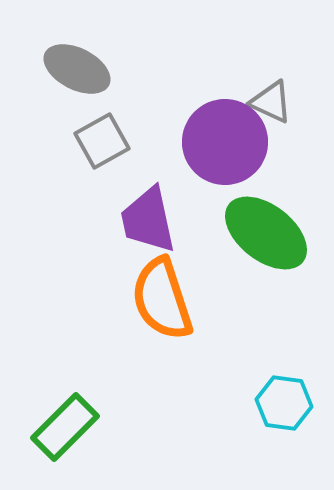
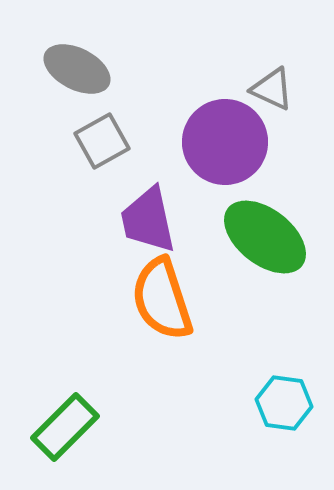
gray triangle: moved 1 px right, 13 px up
green ellipse: moved 1 px left, 4 px down
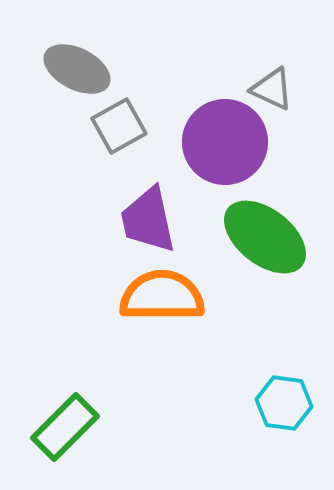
gray square: moved 17 px right, 15 px up
orange semicircle: moved 3 px up; rotated 108 degrees clockwise
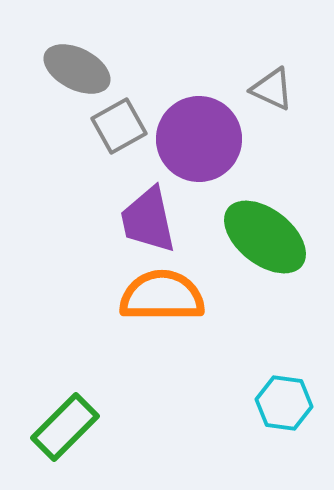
purple circle: moved 26 px left, 3 px up
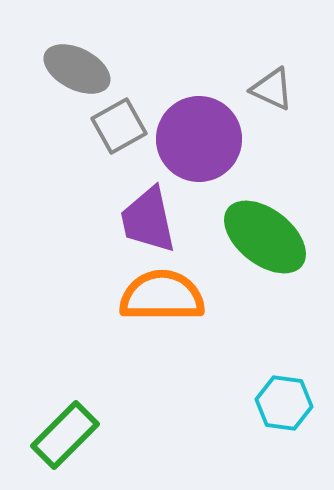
green rectangle: moved 8 px down
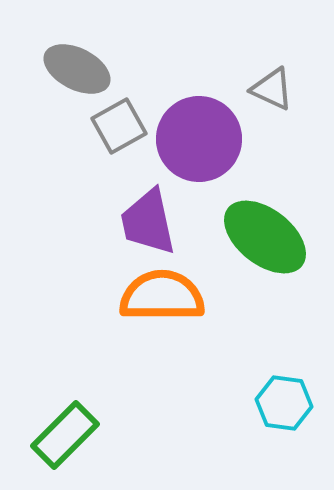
purple trapezoid: moved 2 px down
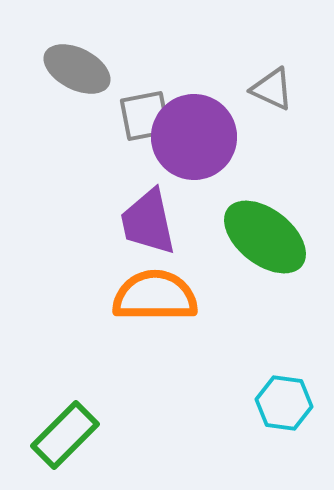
gray square: moved 26 px right, 10 px up; rotated 18 degrees clockwise
purple circle: moved 5 px left, 2 px up
orange semicircle: moved 7 px left
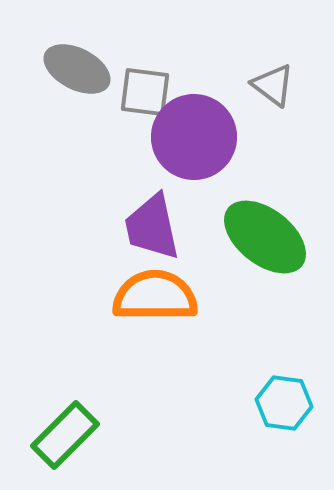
gray triangle: moved 1 px right, 4 px up; rotated 12 degrees clockwise
gray square: moved 24 px up; rotated 18 degrees clockwise
purple trapezoid: moved 4 px right, 5 px down
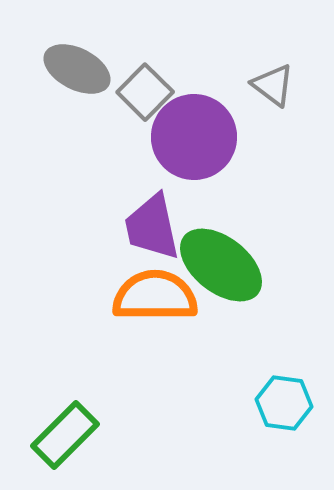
gray square: rotated 38 degrees clockwise
green ellipse: moved 44 px left, 28 px down
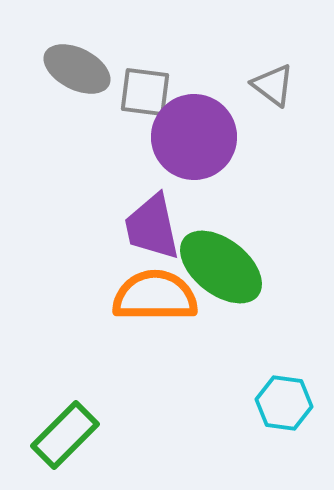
gray square: rotated 38 degrees counterclockwise
green ellipse: moved 2 px down
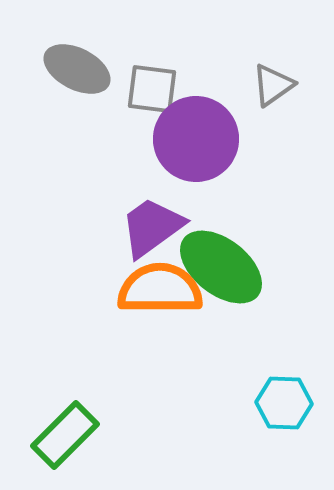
gray triangle: rotated 48 degrees clockwise
gray square: moved 7 px right, 3 px up
purple circle: moved 2 px right, 2 px down
purple trapezoid: rotated 66 degrees clockwise
orange semicircle: moved 5 px right, 7 px up
cyan hexagon: rotated 6 degrees counterclockwise
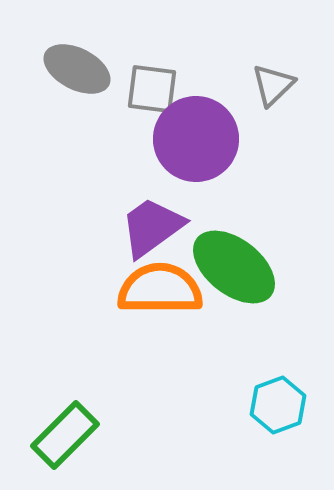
gray triangle: rotated 9 degrees counterclockwise
green ellipse: moved 13 px right
cyan hexagon: moved 6 px left, 2 px down; rotated 22 degrees counterclockwise
